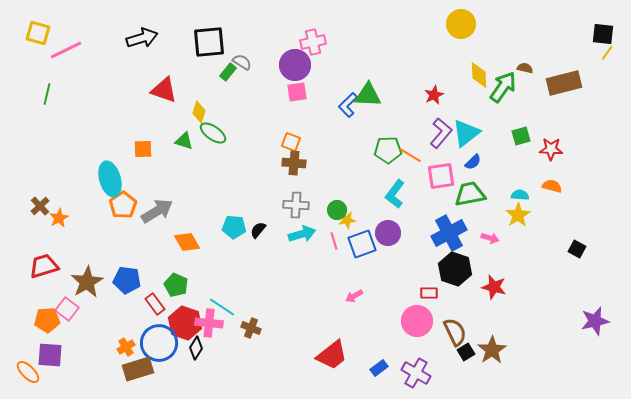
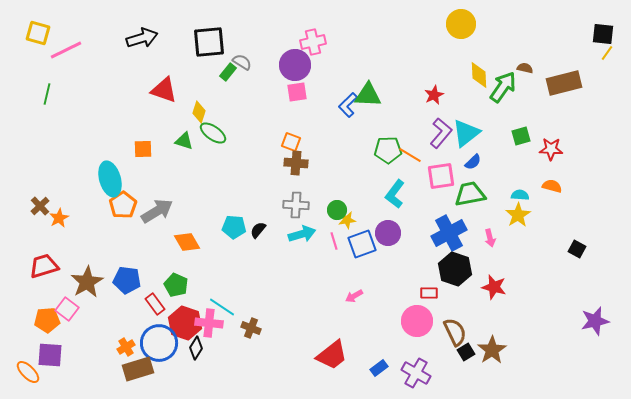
brown cross at (294, 163): moved 2 px right
pink arrow at (490, 238): rotated 60 degrees clockwise
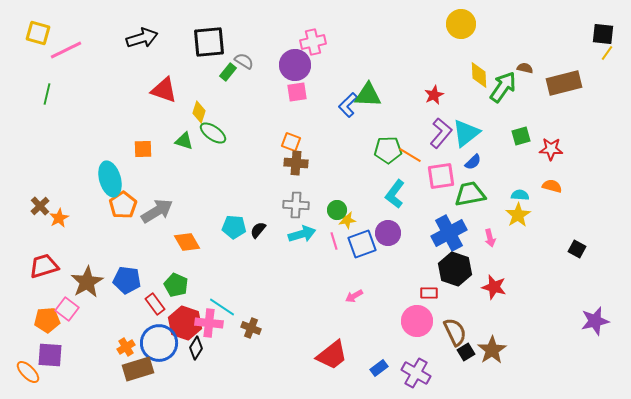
gray semicircle at (242, 62): moved 2 px right, 1 px up
